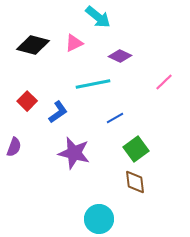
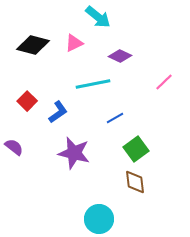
purple semicircle: rotated 72 degrees counterclockwise
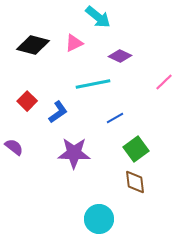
purple star: rotated 12 degrees counterclockwise
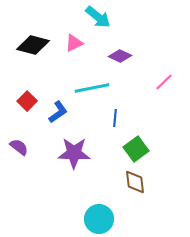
cyan line: moved 1 px left, 4 px down
blue line: rotated 54 degrees counterclockwise
purple semicircle: moved 5 px right
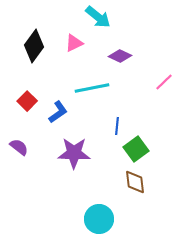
black diamond: moved 1 px right, 1 px down; rotated 68 degrees counterclockwise
blue line: moved 2 px right, 8 px down
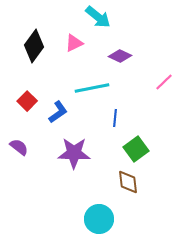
blue line: moved 2 px left, 8 px up
brown diamond: moved 7 px left
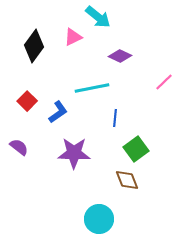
pink triangle: moved 1 px left, 6 px up
brown diamond: moved 1 px left, 2 px up; rotated 15 degrees counterclockwise
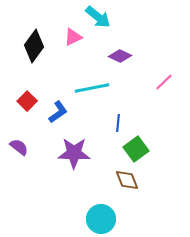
blue line: moved 3 px right, 5 px down
cyan circle: moved 2 px right
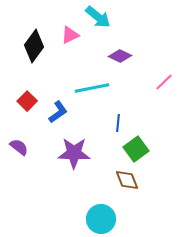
pink triangle: moved 3 px left, 2 px up
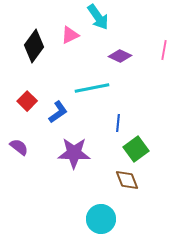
cyan arrow: rotated 16 degrees clockwise
pink line: moved 32 px up; rotated 36 degrees counterclockwise
